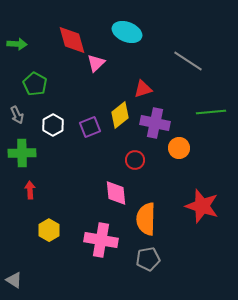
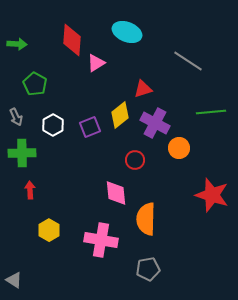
red diamond: rotated 20 degrees clockwise
pink triangle: rotated 12 degrees clockwise
gray arrow: moved 1 px left, 2 px down
purple cross: rotated 16 degrees clockwise
red star: moved 10 px right, 11 px up
gray pentagon: moved 10 px down
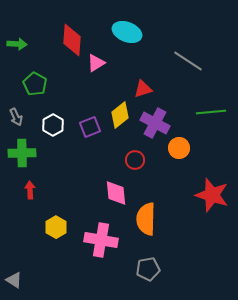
yellow hexagon: moved 7 px right, 3 px up
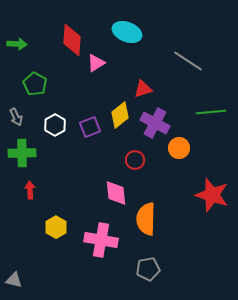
white hexagon: moved 2 px right
gray triangle: rotated 18 degrees counterclockwise
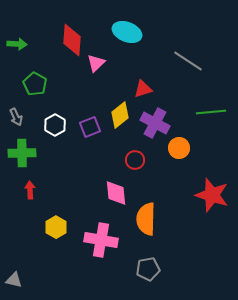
pink triangle: rotated 12 degrees counterclockwise
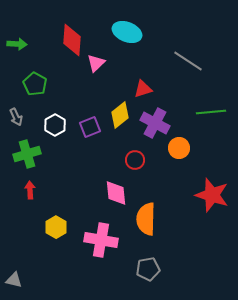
green cross: moved 5 px right, 1 px down; rotated 16 degrees counterclockwise
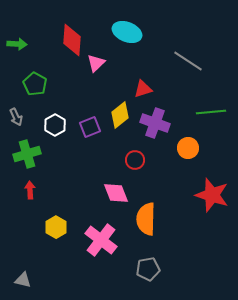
purple cross: rotated 8 degrees counterclockwise
orange circle: moved 9 px right
pink diamond: rotated 16 degrees counterclockwise
pink cross: rotated 28 degrees clockwise
gray triangle: moved 9 px right
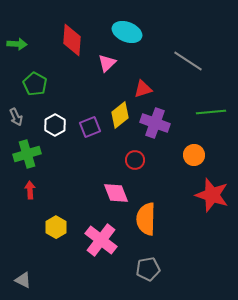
pink triangle: moved 11 px right
orange circle: moved 6 px right, 7 px down
gray triangle: rotated 12 degrees clockwise
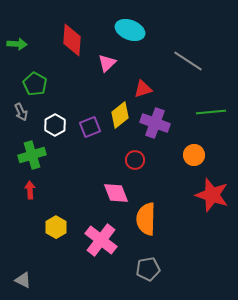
cyan ellipse: moved 3 px right, 2 px up
gray arrow: moved 5 px right, 5 px up
green cross: moved 5 px right, 1 px down
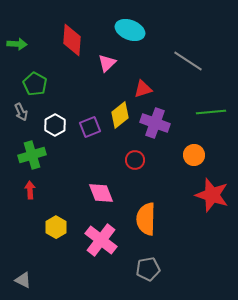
pink diamond: moved 15 px left
